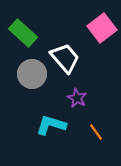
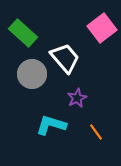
purple star: rotated 18 degrees clockwise
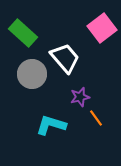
purple star: moved 3 px right, 1 px up; rotated 12 degrees clockwise
orange line: moved 14 px up
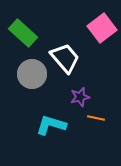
orange line: rotated 42 degrees counterclockwise
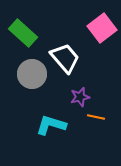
orange line: moved 1 px up
